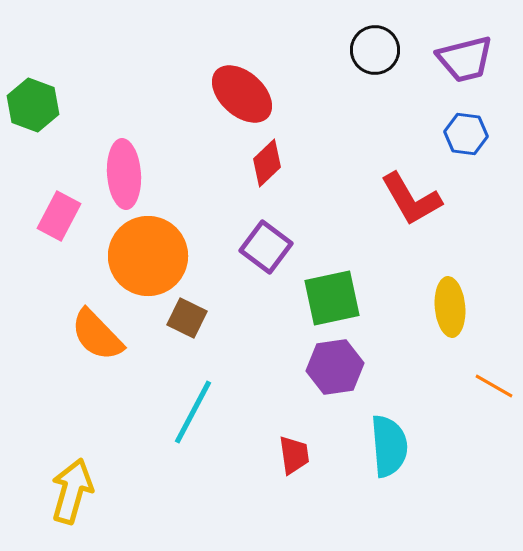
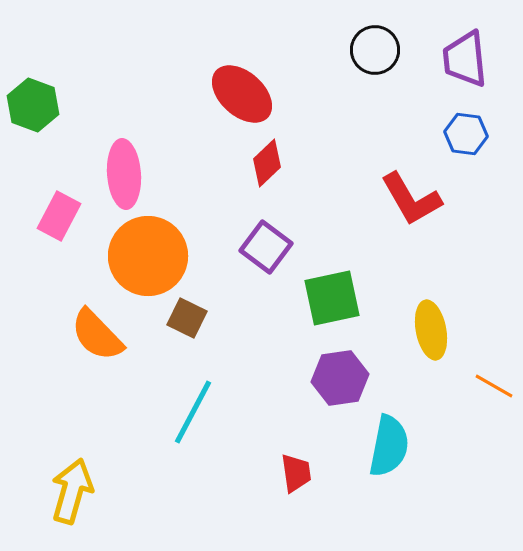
purple trapezoid: rotated 98 degrees clockwise
yellow ellipse: moved 19 px left, 23 px down; rotated 6 degrees counterclockwise
purple hexagon: moved 5 px right, 11 px down
cyan semicircle: rotated 16 degrees clockwise
red trapezoid: moved 2 px right, 18 px down
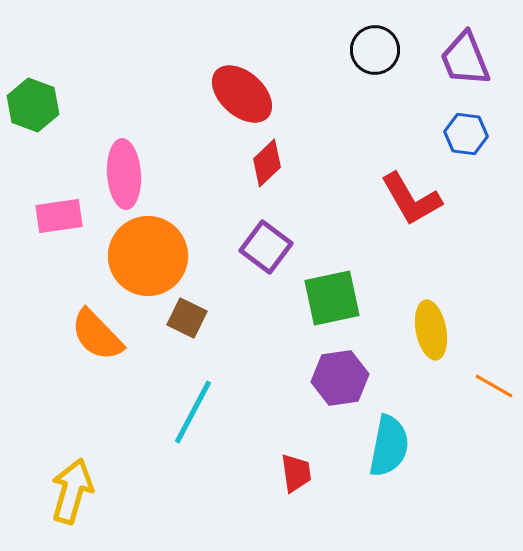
purple trapezoid: rotated 16 degrees counterclockwise
pink rectangle: rotated 54 degrees clockwise
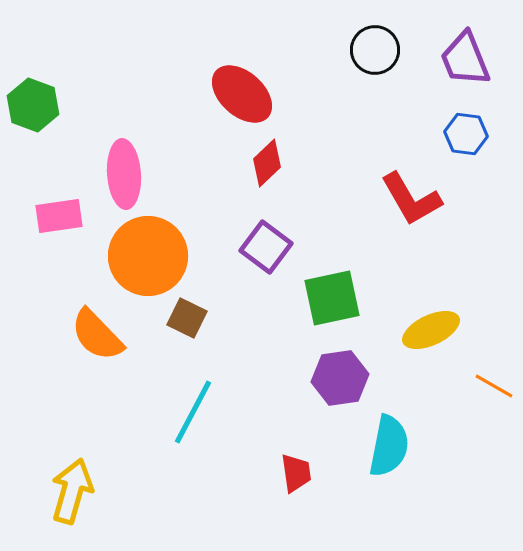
yellow ellipse: rotated 76 degrees clockwise
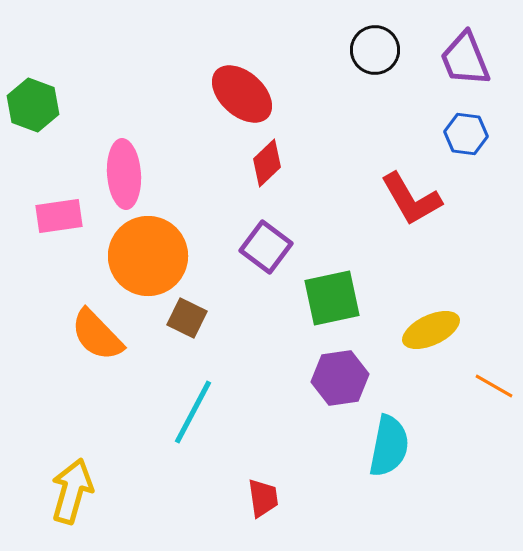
red trapezoid: moved 33 px left, 25 px down
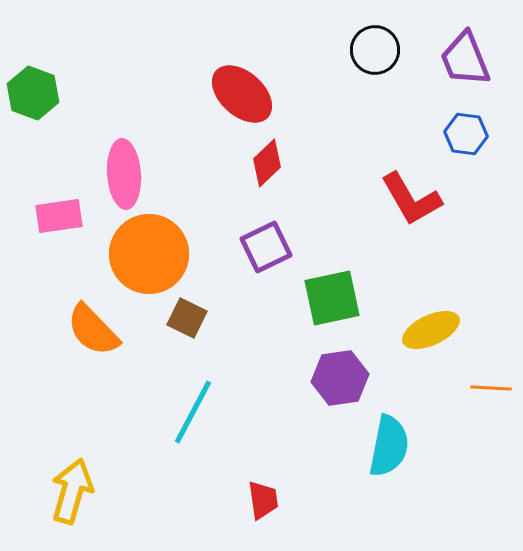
green hexagon: moved 12 px up
purple square: rotated 27 degrees clockwise
orange circle: moved 1 px right, 2 px up
orange semicircle: moved 4 px left, 5 px up
orange line: moved 3 px left, 2 px down; rotated 27 degrees counterclockwise
red trapezoid: moved 2 px down
